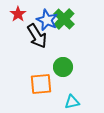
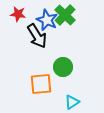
red star: rotated 28 degrees counterclockwise
green cross: moved 1 px right, 4 px up
cyan triangle: rotated 21 degrees counterclockwise
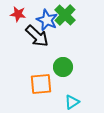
black arrow: rotated 15 degrees counterclockwise
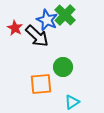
red star: moved 3 px left, 14 px down; rotated 21 degrees clockwise
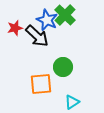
red star: rotated 28 degrees clockwise
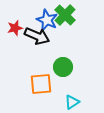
black arrow: rotated 20 degrees counterclockwise
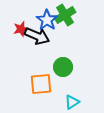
green cross: rotated 15 degrees clockwise
blue star: rotated 10 degrees clockwise
red star: moved 6 px right, 1 px down
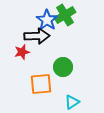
red star: moved 1 px right, 23 px down
black arrow: rotated 25 degrees counterclockwise
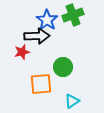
green cross: moved 8 px right; rotated 10 degrees clockwise
cyan triangle: moved 1 px up
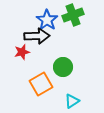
orange square: rotated 25 degrees counterclockwise
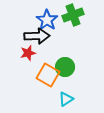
red star: moved 6 px right, 1 px down
green circle: moved 2 px right
orange square: moved 7 px right, 9 px up; rotated 30 degrees counterclockwise
cyan triangle: moved 6 px left, 2 px up
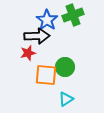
orange square: moved 2 px left; rotated 25 degrees counterclockwise
